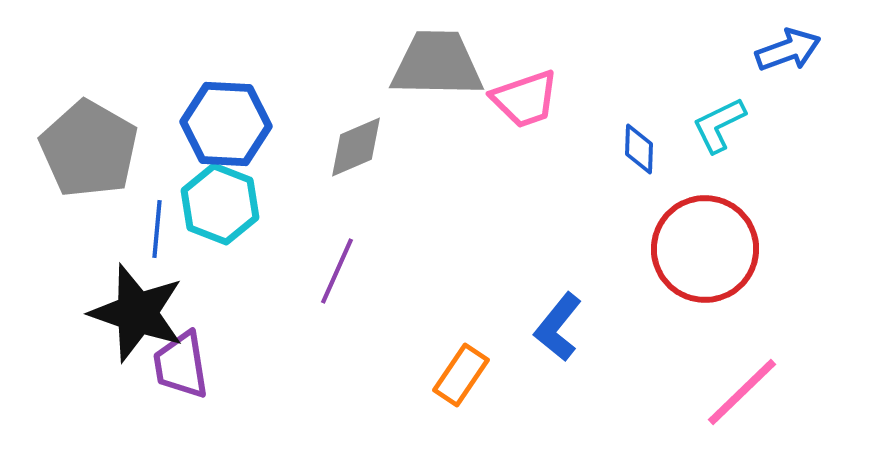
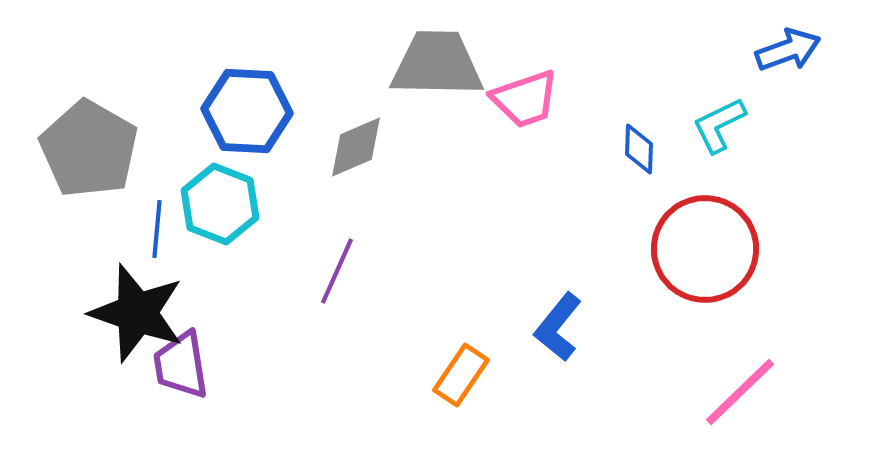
blue hexagon: moved 21 px right, 13 px up
pink line: moved 2 px left
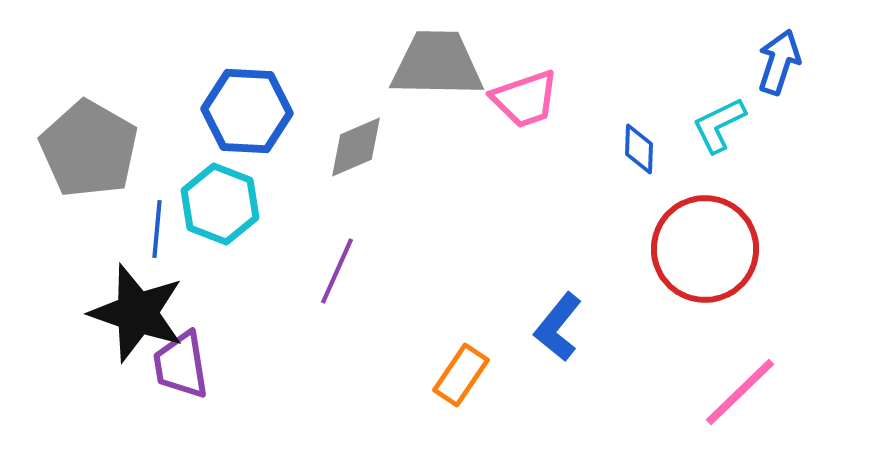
blue arrow: moved 9 px left, 12 px down; rotated 52 degrees counterclockwise
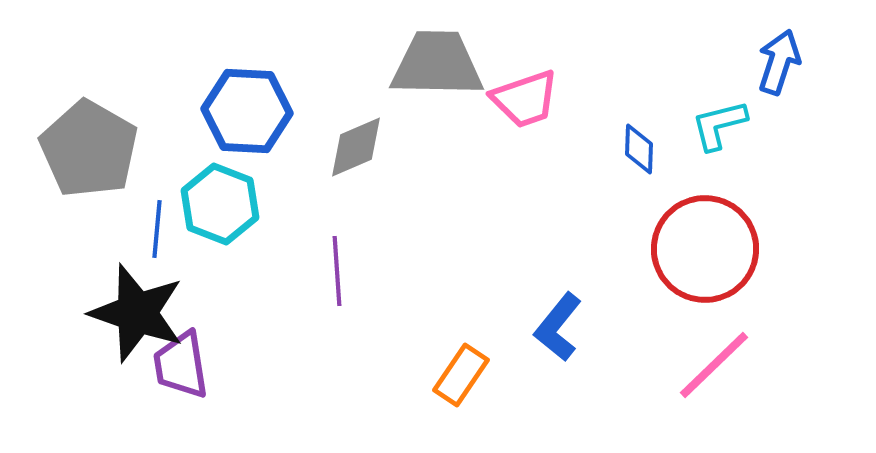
cyan L-shape: rotated 12 degrees clockwise
purple line: rotated 28 degrees counterclockwise
pink line: moved 26 px left, 27 px up
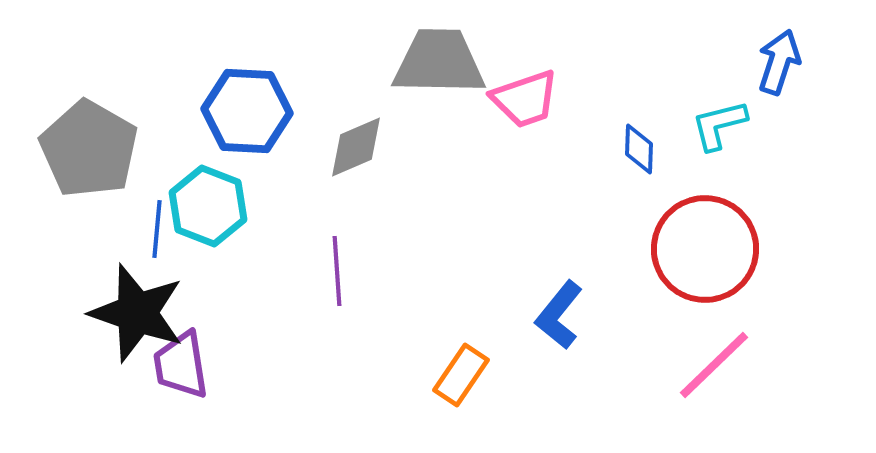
gray trapezoid: moved 2 px right, 2 px up
cyan hexagon: moved 12 px left, 2 px down
blue L-shape: moved 1 px right, 12 px up
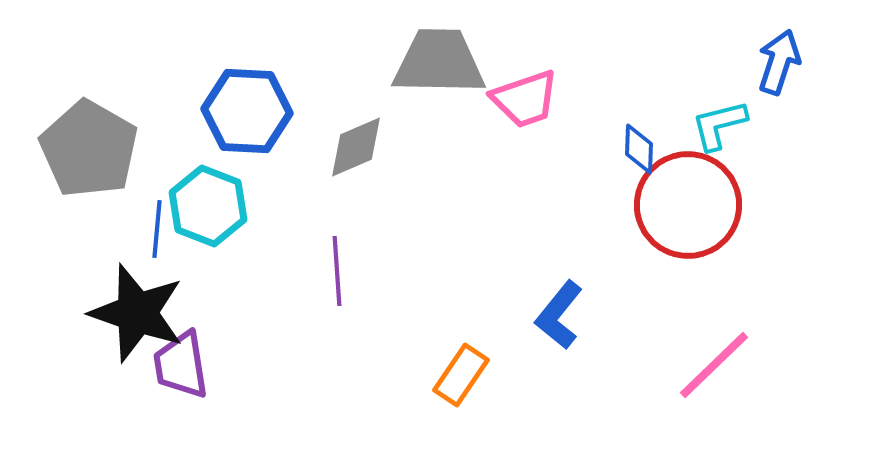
red circle: moved 17 px left, 44 px up
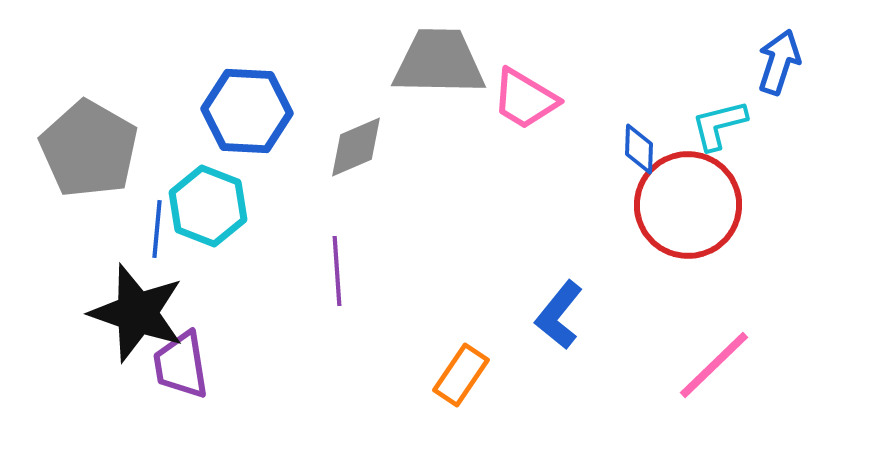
pink trapezoid: rotated 50 degrees clockwise
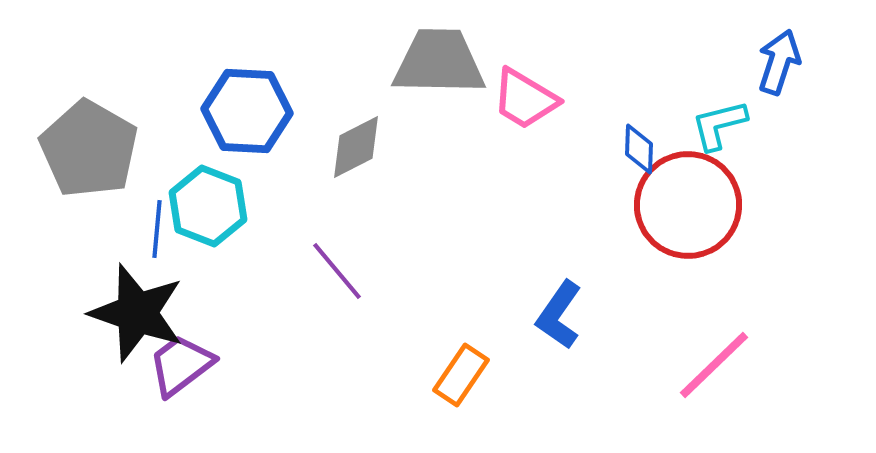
gray diamond: rotated 4 degrees counterclockwise
purple line: rotated 36 degrees counterclockwise
blue L-shape: rotated 4 degrees counterclockwise
purple trapezoid: rotated 62 degrees clockwise
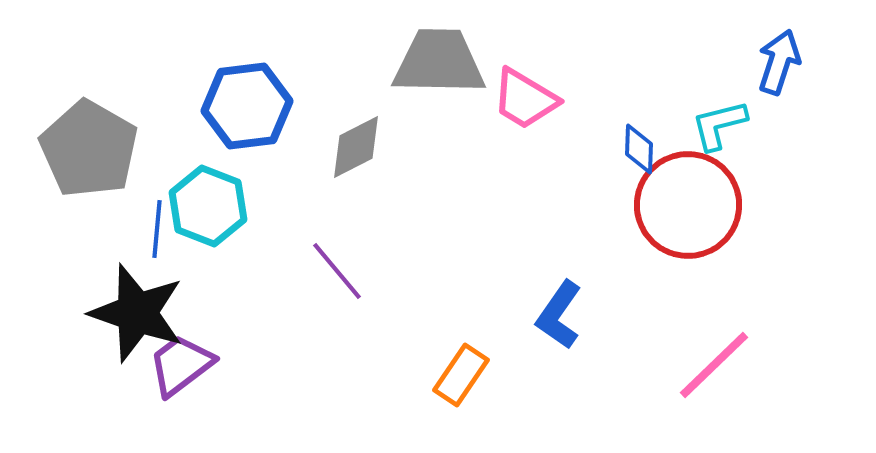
blue hexagon: moved 5 px up; rotated 10 degrees counterclockwise
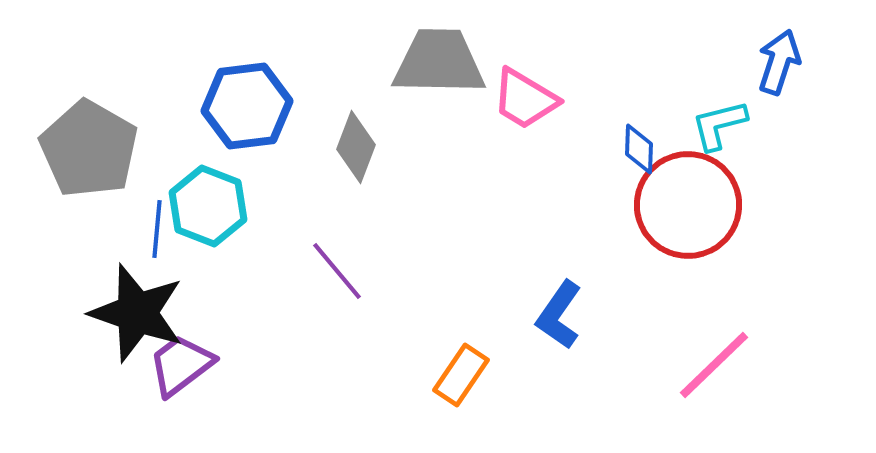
gray diamond: rotated 42 degrees counterclockwise
